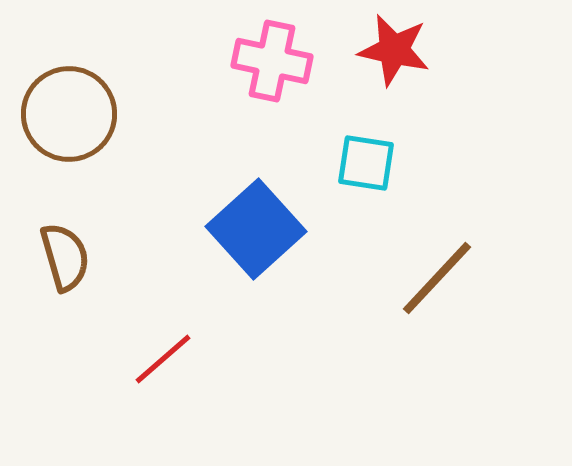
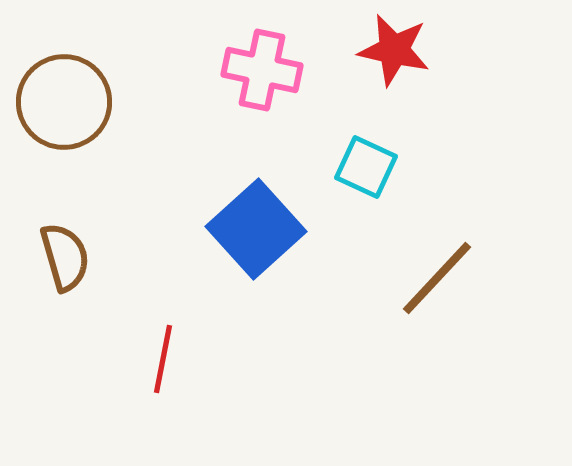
pink cross: moved 10 px left, 9 px down
brown circle: moved 5 px left, 12 px up
cyan square: moved 4 px down; rotated 16 degrees clockwise
red line: rotated 38 degrees counterclockwise
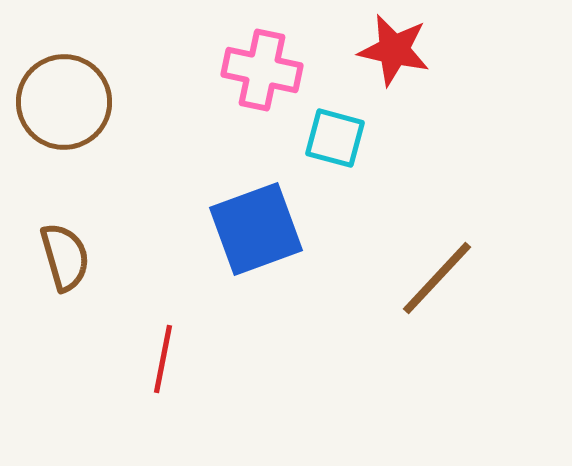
cyan square: moved 31 px left, 29 px up; rotated 10 degrees counterclockwise
blue square: rotated 22 degrees clockwise
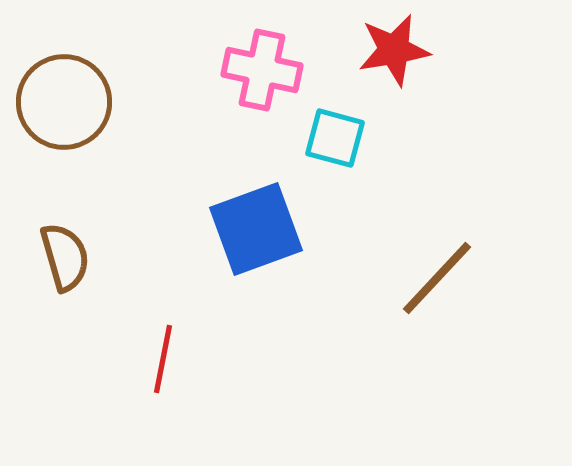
red star: rotated 22 degrees counterclockwise
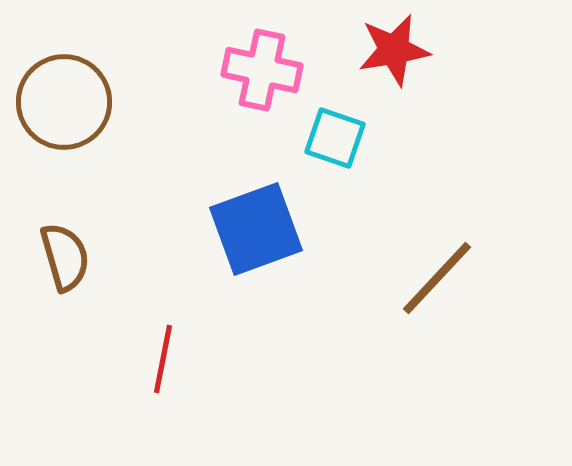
cyan square: rotated 4 degrees clockwise
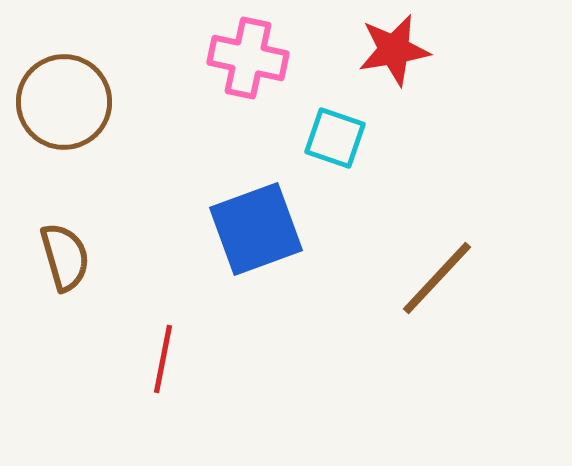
pink cross: moved 14 px left, 12 px up
